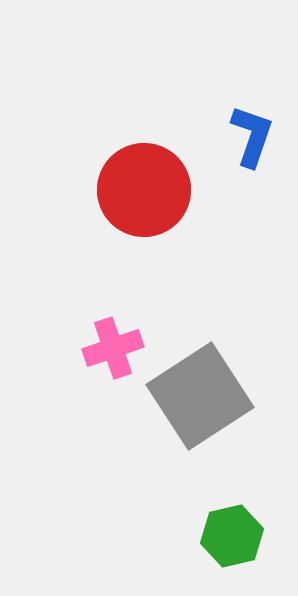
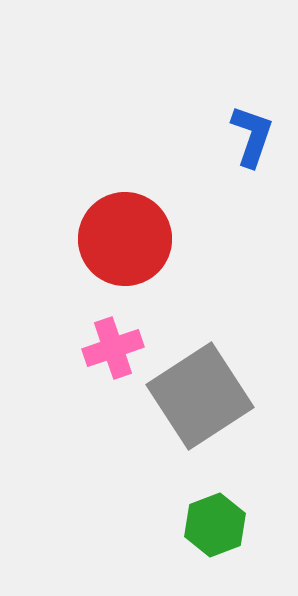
red circle: moved 19 px left, 49 px down
green hexagon: moved 17 px left, 11 px up; rotated 8 degrees counterclockwise
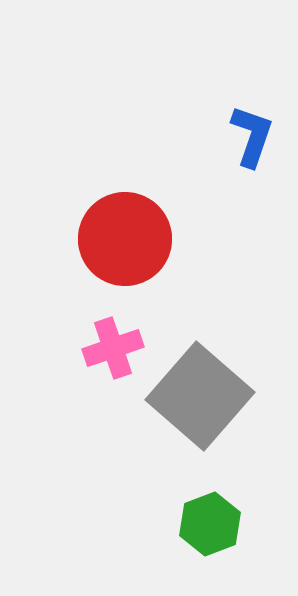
gray square: rotated 16 degrees counterclockwise
green hexagon: moved 5 px left, 1 px up
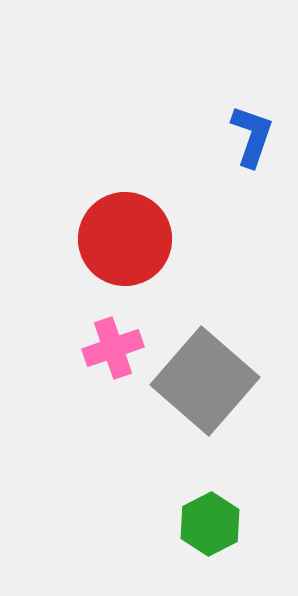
gray square: moved 5 px right, 15 px up
green hexagon: rotated 6 degrees counterclockwise
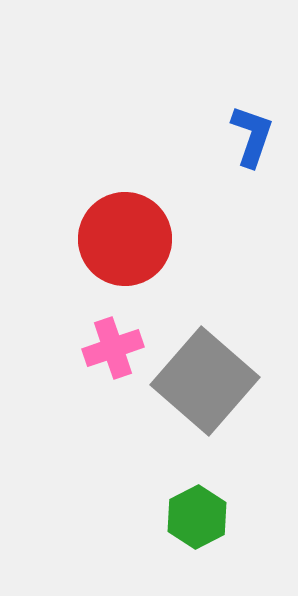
green hexagon: moved 13 px left, 7 px up
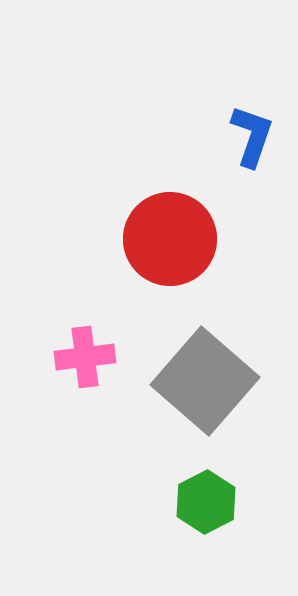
red circle: moved 45 px right
pink cross: moved 28 px left, 9 px down; rotated 12 degrees clockwise
green hexagon: moved 9 px right, 15 px up
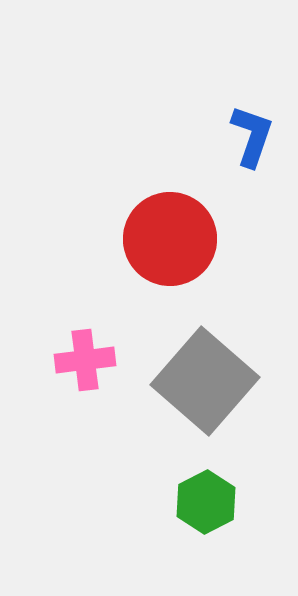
pink cross: moved 3 px down
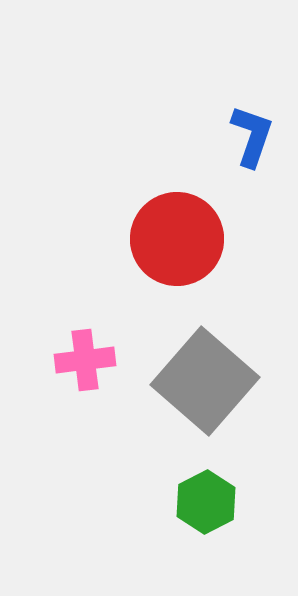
red circle: moved 7 px right
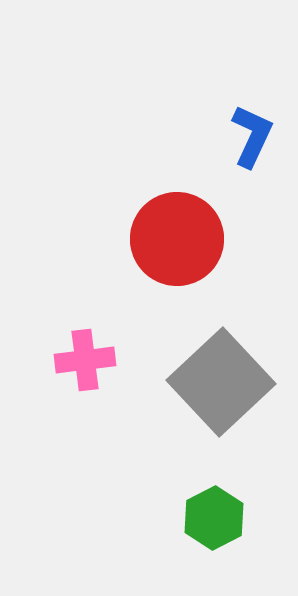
blue L-shape: rotated 6 degrees clockwise
gray square: moved 16 px right, 1 px down; rotated 6 degrees clockwise
green hexagon: moved 8 px right, 16 px down
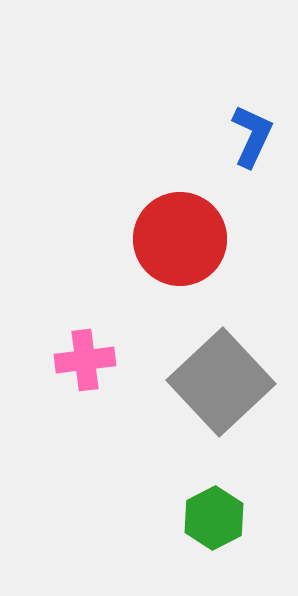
red circle: moved 3 px right
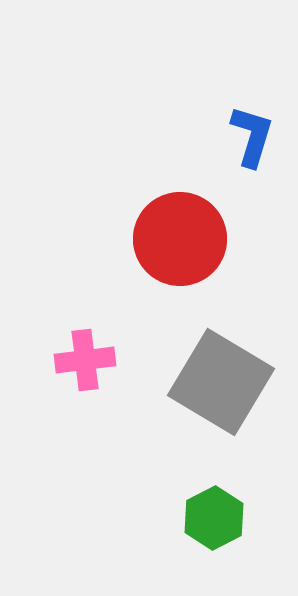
blue L-shape: rotated 8 degrees counterclockwise
gray square: rotated 16 degrees counterclockwise
